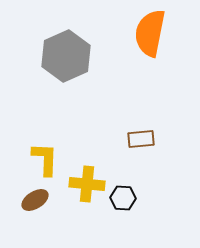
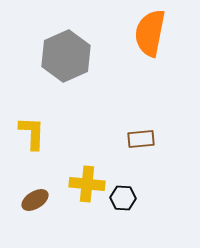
yellow L-shape: moved 13 px left, 26 px up
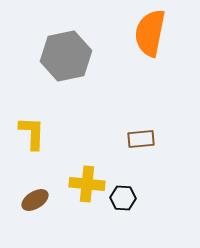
gray hexagon: rotated 12 degrees clockwise
